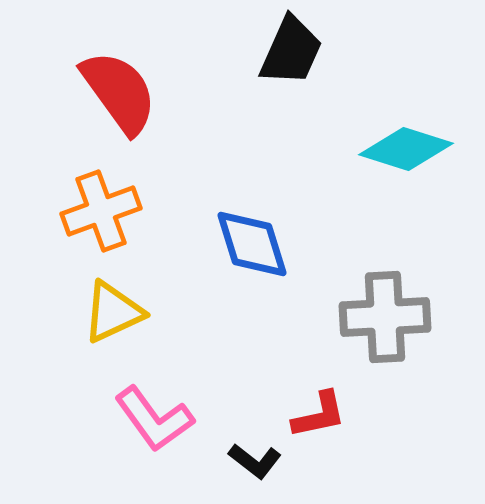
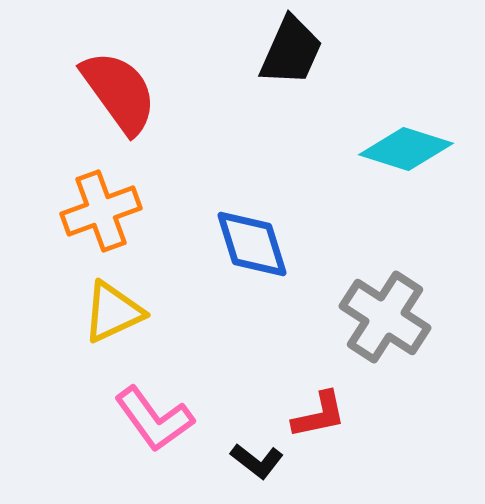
gray cross: rotated 36 degrees clockwise
black L-shape: moved 2 px right
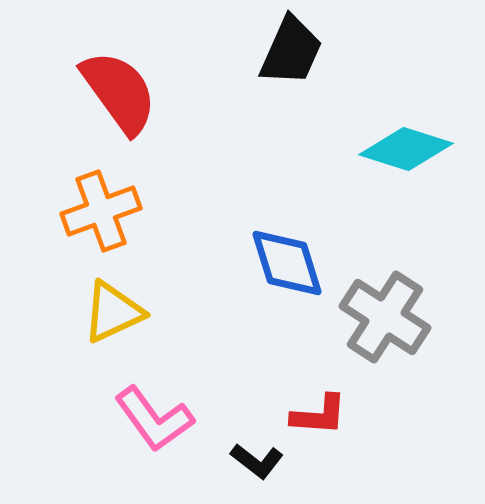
blue diamond: moved 35 px right, 19 px down
red L-shape: rotated 16 degrees clockwise
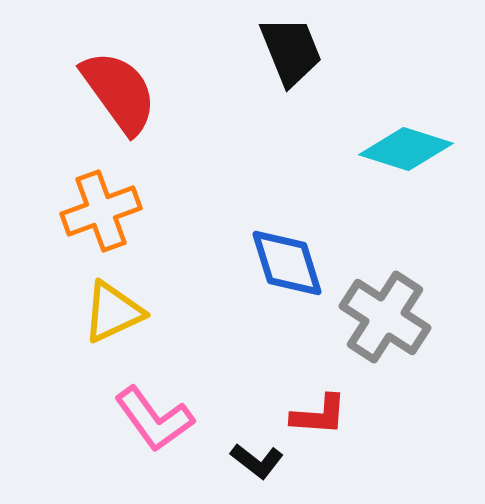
black trapezoid: rotated 46 degrees counterclockwise
